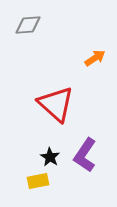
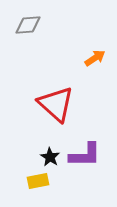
purple L-shape: rotated 124 degrees counterclockwise
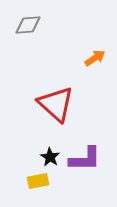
purple L-shape: moved 4 px down
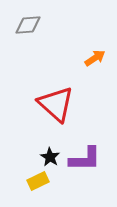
yellow rectangle: rotated 15 degrees counterclockwise
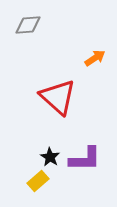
red triangle: moved 2 px right, 7 px up
yellow rectangle: rotated 15 degrees counterclockwise
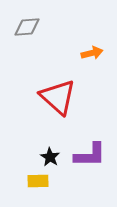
gray diamond: moved 1 px left, 2 px down
orange arrow: moved 3 px left, 5 px up; rotated 20 degrees clockwise
purple L-shape: moved 5 px right, 4 px up
yellow rectangle: rotated 40 degrees clockwise
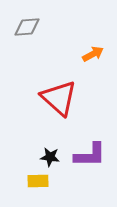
orange arrow: moved 1 px right, 1 px down; rotated 15 degrees counterclockwise
red triangle: moved 1 px right, 1 px down
black star: rotated 24 degrees counterclockwise
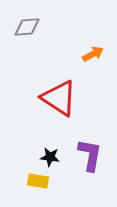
red triangle: rotated 9 degrees counterclockwise
purple L-shape: rotated 80 degrees counterclockwise
yellow rectangle: rotated 10 degrees clockwise
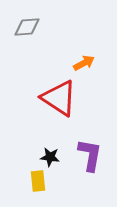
orange arrow: moved 9 px left, 9 px down
yellow rectangle: rotated 75 degrees clockwise
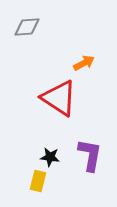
yellow rectangle: rotated 20 degrees clockwise
